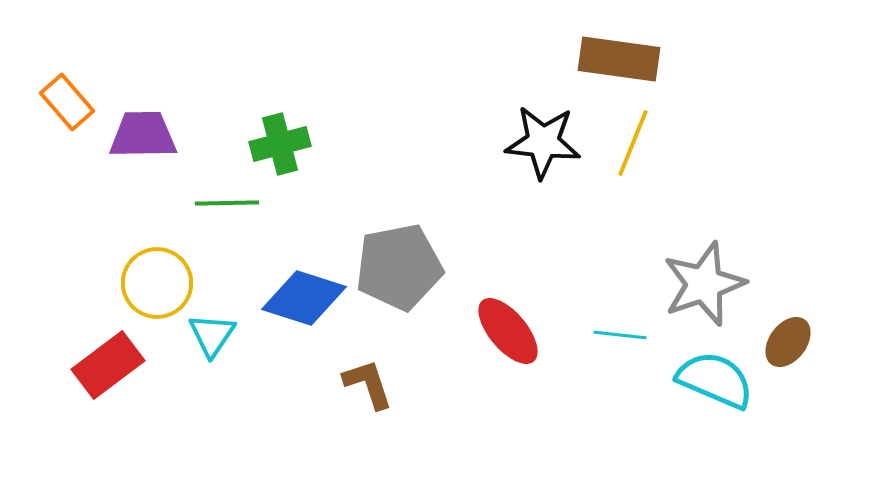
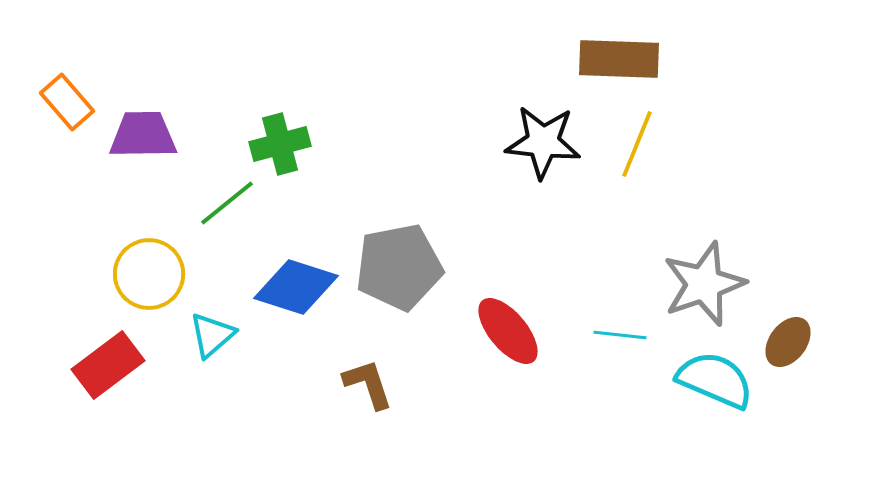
brown rectangle: rotated 6 degrees counterclockwise
yellow line: moved 4 px right, 1 px down
green line: rotated 38 degrees counterclockwise
yellow circle: moved 8 px left, 9 px up
blue diamond: moved 8 px left, 11 px up
cyan triangle: rotated 15 degrees clockwise
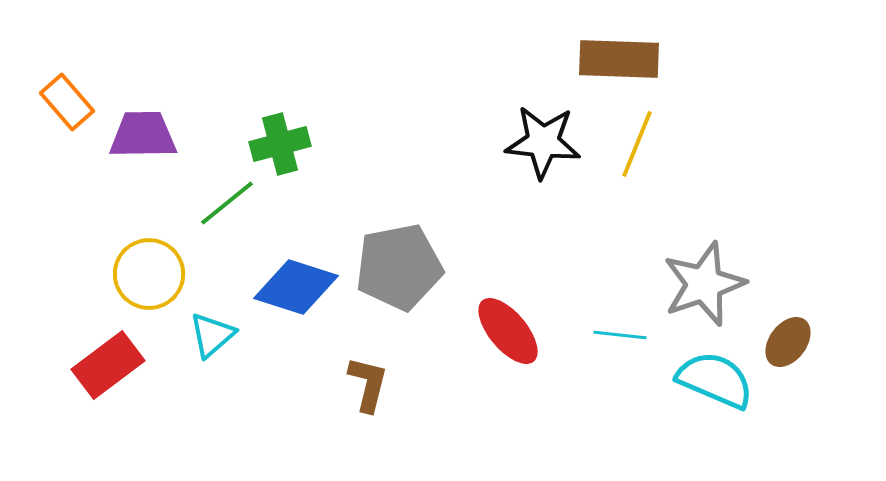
brown L-shape: rotated 32 degrees clockwise
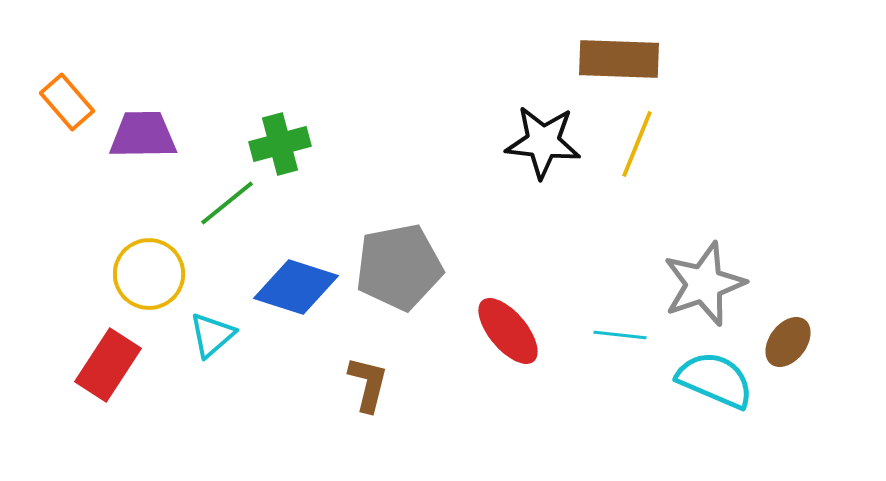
red rectangle: rotated 20 degrees counterclockwise
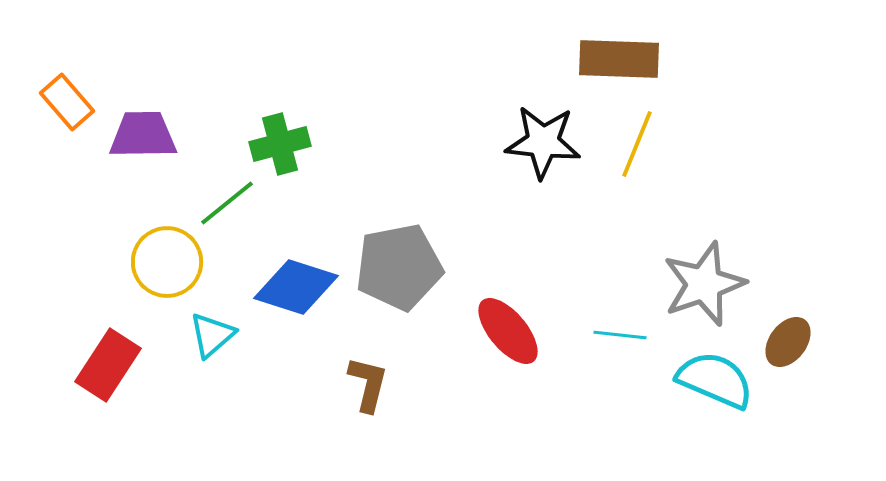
yellow circle: moved 18 px right, 12 px up
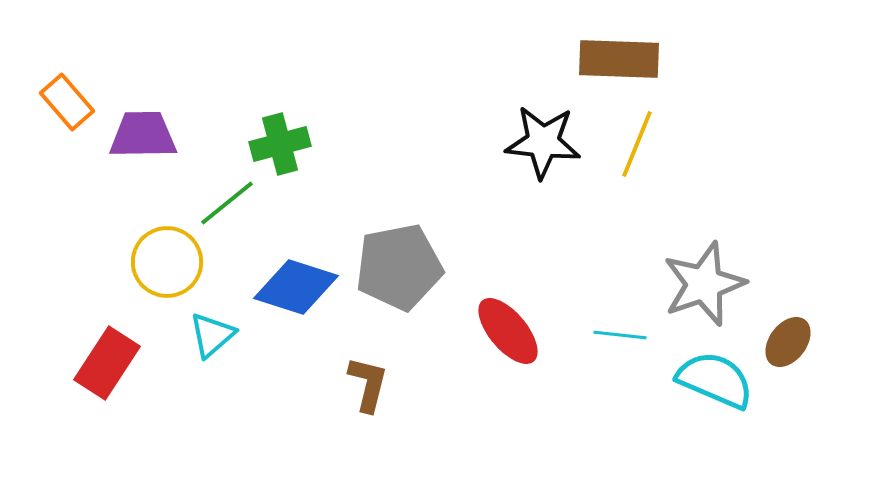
red rectangle: moved 1 px left, 2 px up
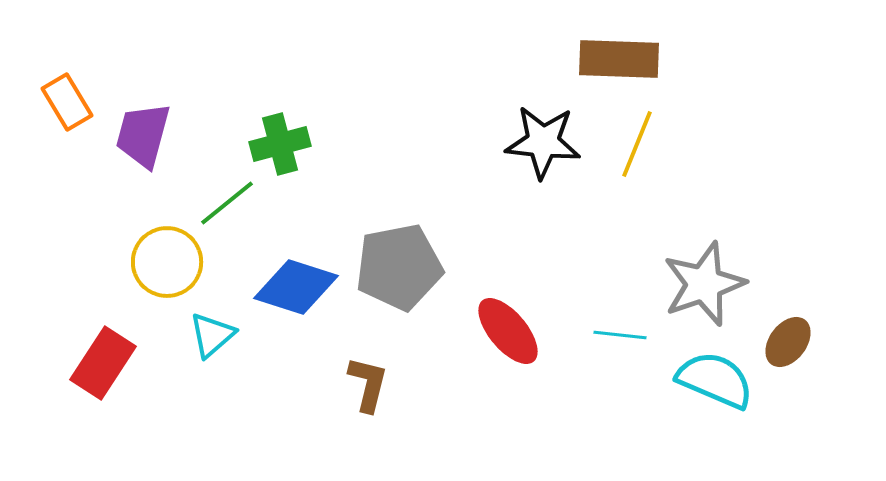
orange rectangle: rotated 10 degrees clockwise
purple trapezoid: rotated 74 degrees counterclockwise
red rectangle: moved 4 px left
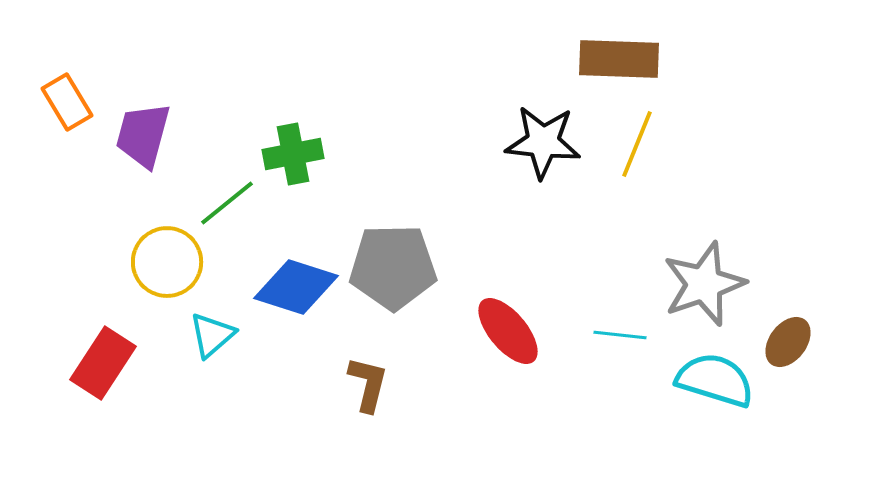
green cross: moved 13 px right, 10 px down; rotated 4 degrees clockwise
gray pentagon: moved 6 px left; rotated 10 degrees clockwise
cyan semicircle: rotated 6 degrees counterclockwise
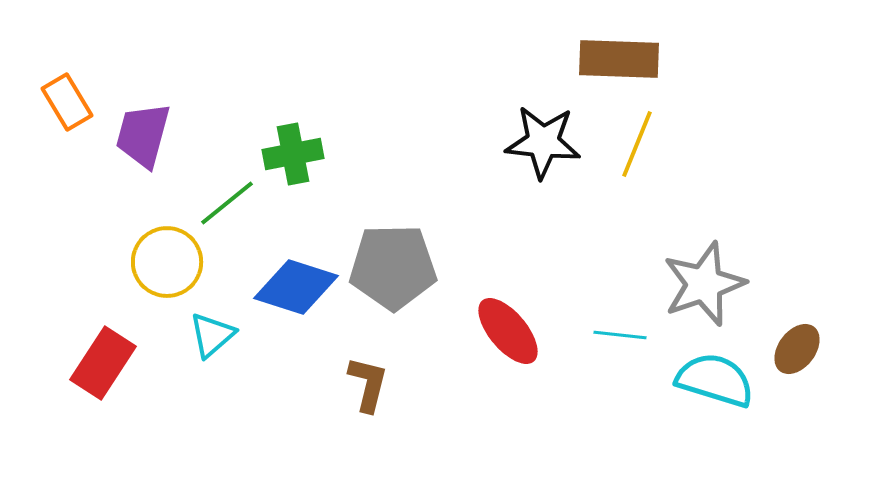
brown ellipse: moved 9 px right, 7 px down
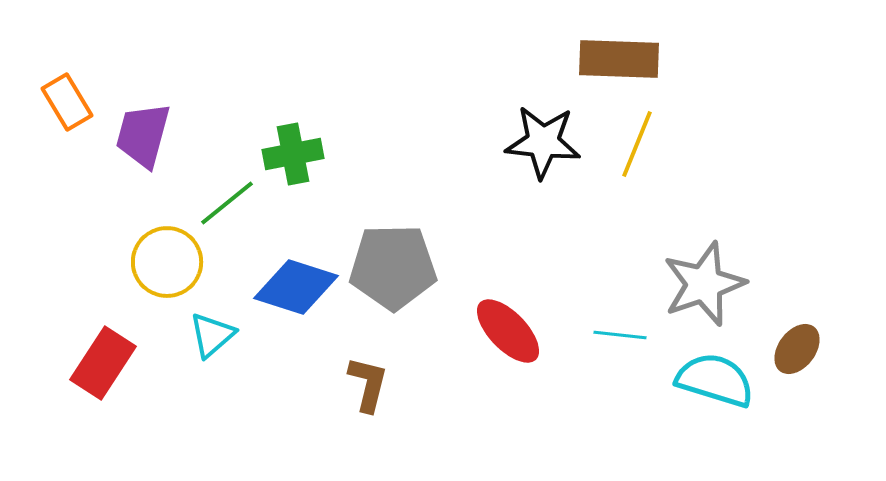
red ellipse: rotated 4 degrees counterclockwise
